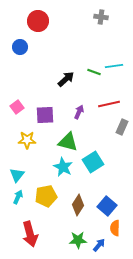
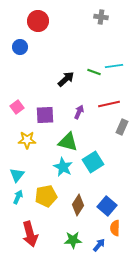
green star: moved 5 px left
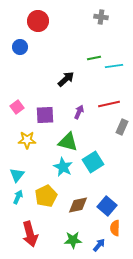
green line: moved 14 px up; rotated 32 degrees counterclockwise
yellow pentagon: rotated 15 degrees counterclockwise
brown diamond: rotated 45 degrees clockwise
